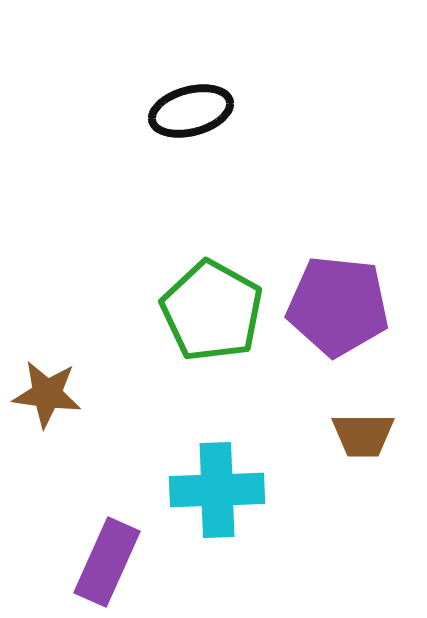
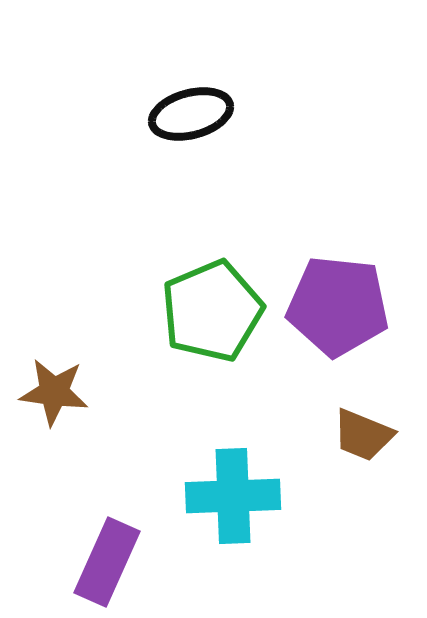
black ellipse: moved 3 px down
green pentagon: rotated 20 degrees clockwise
brown star: moved 7 px right, 2 px up
brown trapezoid: rotated 22 degrees clockwise
cyan cross: moved 16 px right, 6 px down
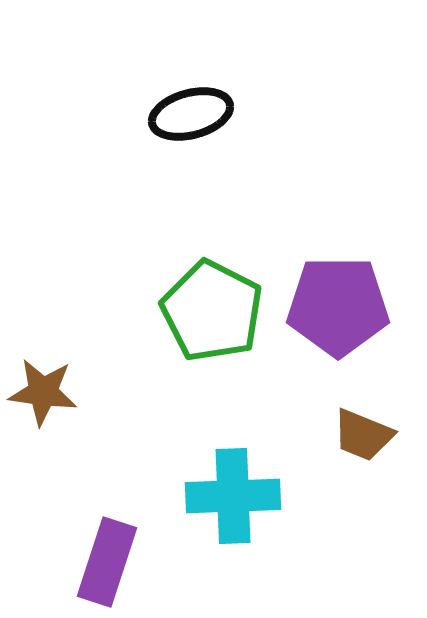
purple pentagon: rotated 6 degrees counterclockwise
green pentagon: rotated 22 degrees counterclockwise
brown star: moved 11 px left
purple rectangle: rotated 6 degrees counterclockwise
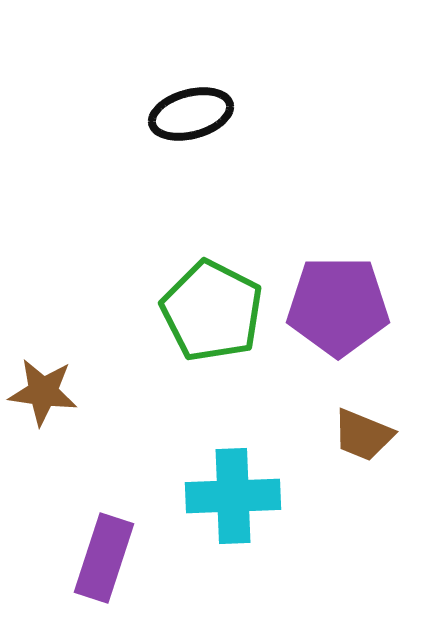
purple rectangle: moved 3 px left, 4 px up
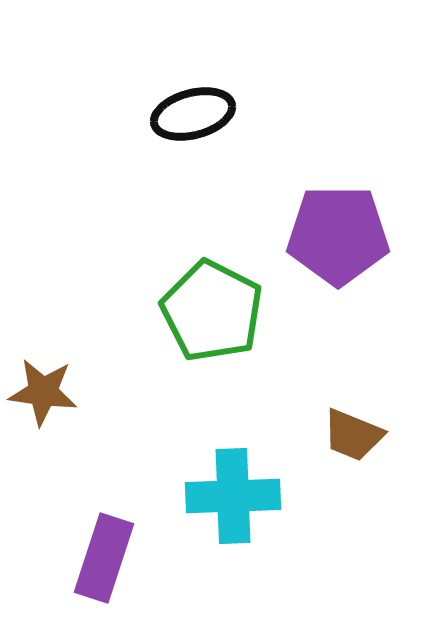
black ellipse: moved 2 px right
purple pentagon: moved 71 px up
brown trapezoid: moved 10 px left
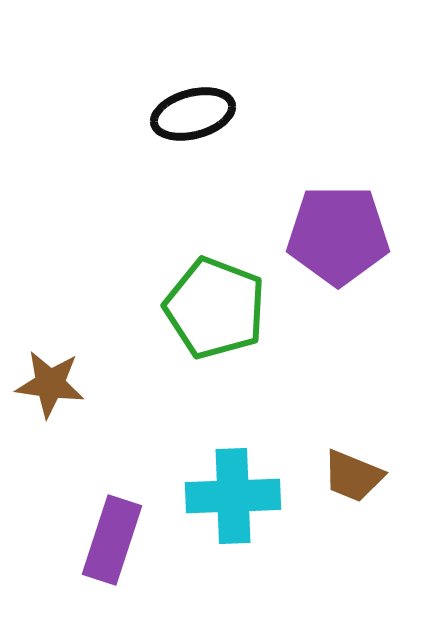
green pentagon: moved 3 px right, 3 px up; rotated 6 degrees counterclockwise
brown star: moved 7 px right, 8 px up
brown trapezoid: moved 41 px down
purple rectangle: moved 8 px right, 18 px up
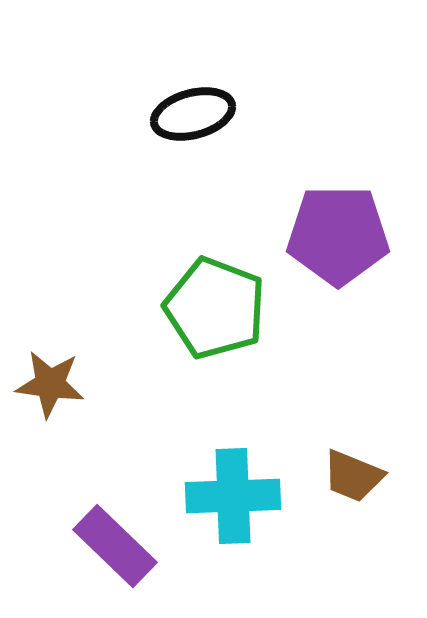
purple rectangle: moved 3 px right, 6 px down; rotated 64 degrees counterclockwise
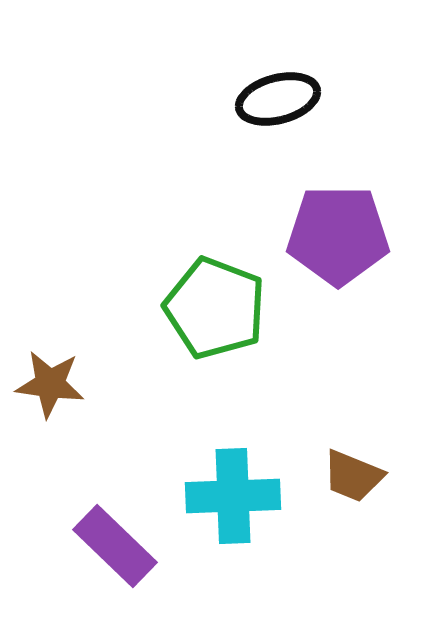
black ellipse: moved 85 px right, 15 px up
